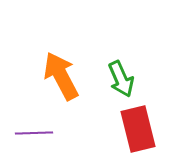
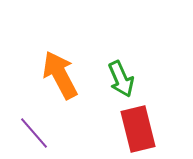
orange arrow: moved 1 px left, 1 px up
purple line: rotated 51 degrees clockwise
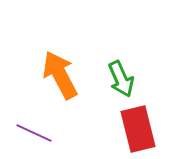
purple line: rotated 24 degrees counterclockwise
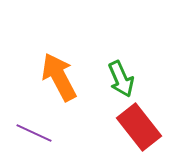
orange arrow: moved 1 px left, 2 px down
red rectangle: moved 1 px right, 2 px up; rotated 24 degrees counterclockwise
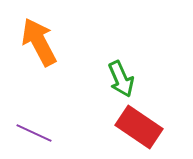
orange arrow: moved 20 px left, 35 px up
red rectangle: rotated 18 degrees counterclockwise
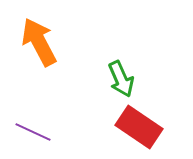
purple line: moved 1 px left, 1 px up
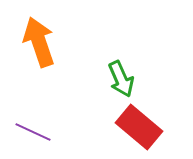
orange arrow: rotated 9 degrees clockwise
red rectangle: rotated 6 degrees clockwise
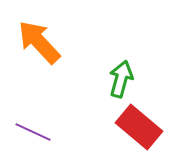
orange arrow: rotated 24 degrees counterclockwise
green arrow: rotated 141 degrees counterclockwise
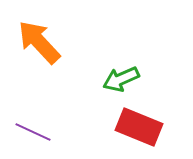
green arrow: rotated 129 degrees counterclockwise
red rectangle: rotated 18 degrees counterclockwise
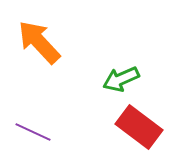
red rectangle: rotated 15 degrees clockwise
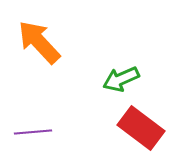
red rectangle: moved 2 px right, 1 px down
purple line: rotated 30 degrees counterclockwise
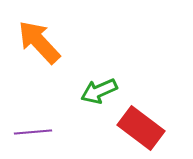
green arrow: moved 22 px left, 12 px down
